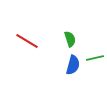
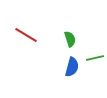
red line: moved 1 px left, 6 px up
blue semicircle: moved 1 px left, 2 px down
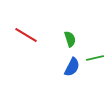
blue semicircle: rotated 12 degrees clockwise
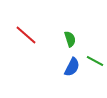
red line: rotated 10 degrees clockwise
green line: moved 3 px down; rotated 42 degrees clockwise
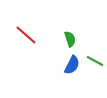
blue semicircle: moved 2 px up
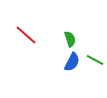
green line: moved 1 px up
blue semicircle: moved 3 px up
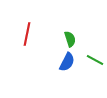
red line: moved 1 px right, 1 px up; rotated 60 degrees clockwise
blue semicircle: moved 5 px left
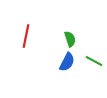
red line: moved 1 px left, 2 px down
green line: moved 1 px left, 1 px down
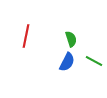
green semicircle: moved 1 px right
